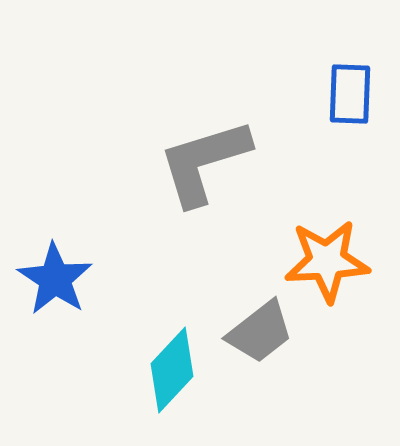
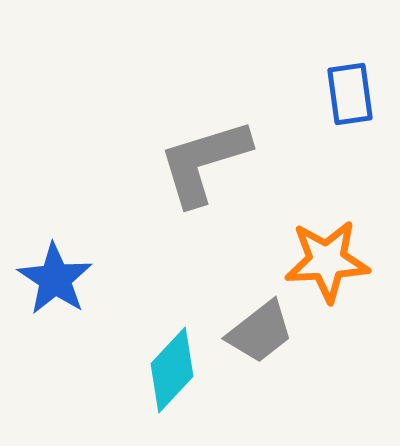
blue rectangle: rotated 10 degrees counterclockwise
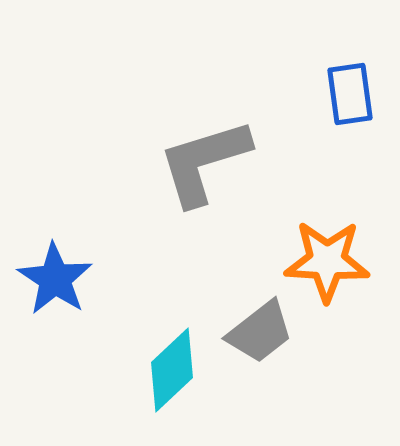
orange star: rotated 6 degrees clockwise
cyan diamond: rotated 4 degrees clockwise
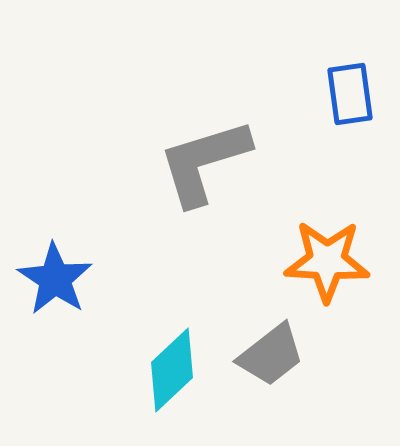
gray trapezoid: moved 11 px right, 23 px down
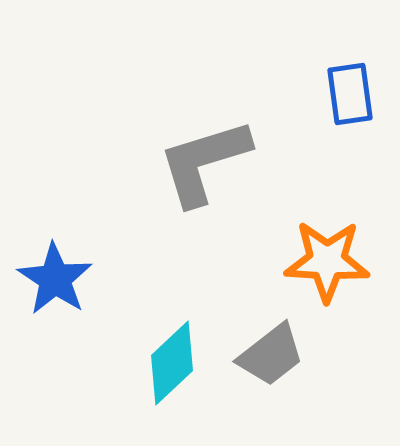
cyan diamond: moved 7 px up
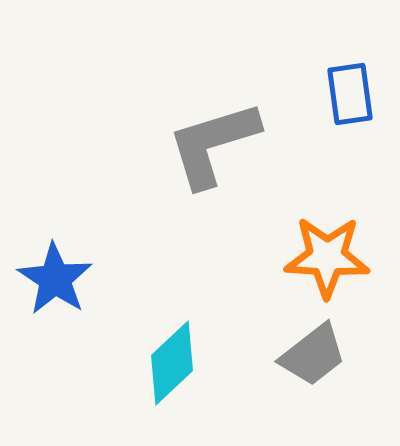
gray L-shape: moved 9 px right, 18 px up
orange star: moved 4 px up
gray trapezoid: moved 42 px right
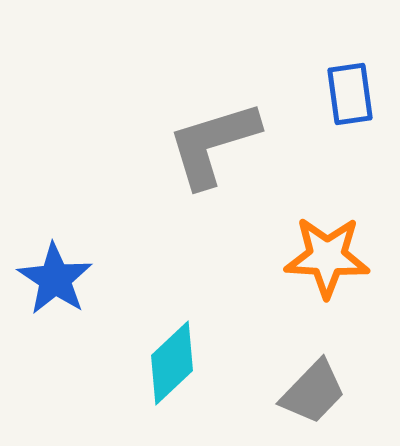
gray trapezoid: moved 37 px down; rotated 8 degrees counterclockwise
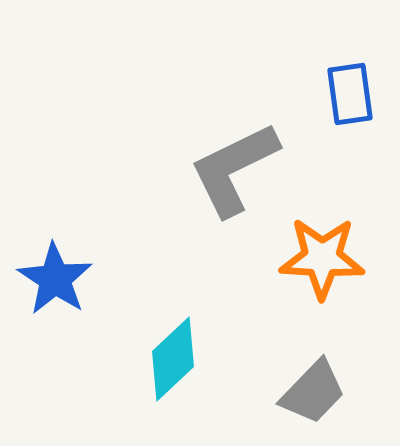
gray L-shape: moved 21 px right, 25 px down; rotated 9 degrees counterclockwise
orange star: moved 5 px left, 1 px down
cyan diamond: moved 1 px right, 4 px up
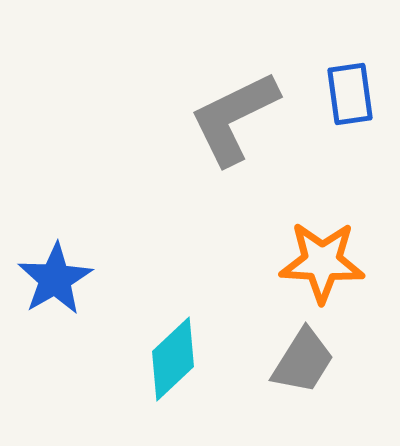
gray L-shape: moved 51 px up
orange star: moved 4 px down
blue star: rotated 8 degrees clockwise
gray trapezoid: moved 10 px left, 31 px up; rotated 12 degrees counterclockwise
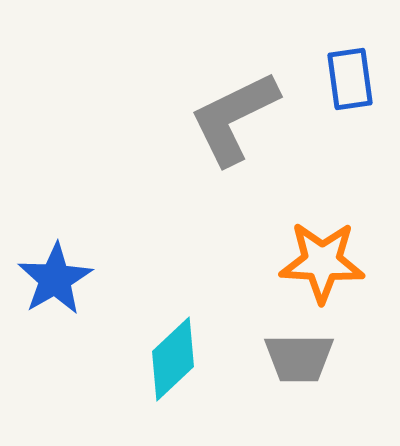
blue rectangle: moved 15 px up
gray trapezoid: moved 4 px left, 3 px up; rotated 58 degrees clockwise
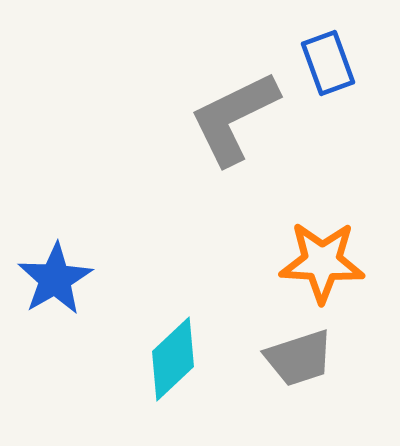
blue rectangle: moved 22 px left, 16 px up; rotated 12 degrees counterclockwise
gray trapezoid: rotated 18 degrees counterclockwise
